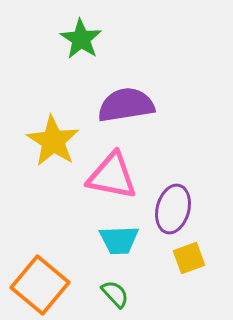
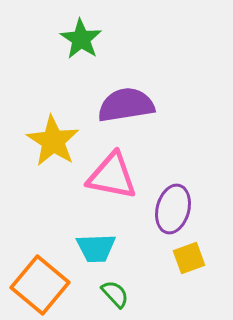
cyan trapezoid: moved 23 px left, 8 px down
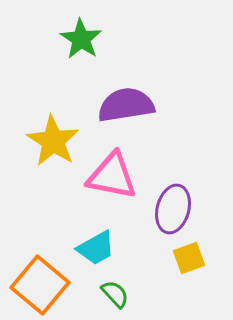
cyan trapezoid: rotated 27 degrees counterclockwise
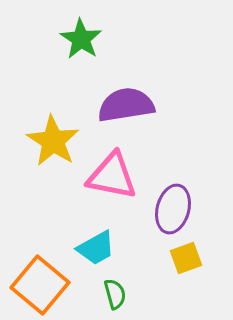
yellow square: moved 3 px left
green semicircle: rotated 28 degrees clockwise
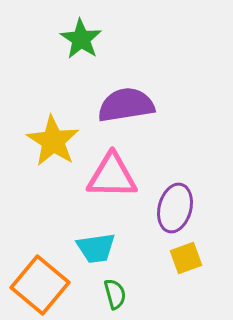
pink triangle: rotated 10 degrees counterclockwise
purple ellipse: moved 2 px right, 1 px up
cyan trapezoid: rotated 21 degrees clockwise
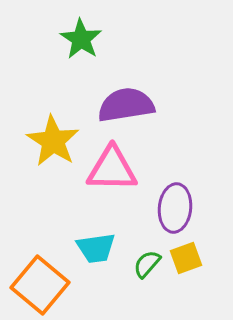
pink triangle: moved 7 px up
purple ellipse: rotated 9 degrees counterclockwise
green semicircle: moved 32 px right, 30 px up; rotated 124 degrees counterclockwise
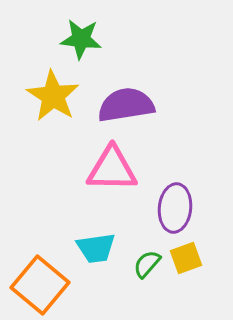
green star: rotated 27 degrees counterclockwise
yellow star: moved 45 px up
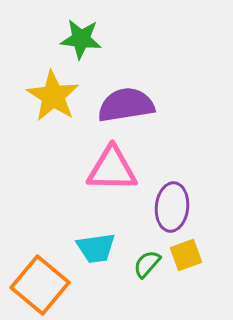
purple ellipse: moved 3 px left, 1 px up
yellow square: moved 3 px up
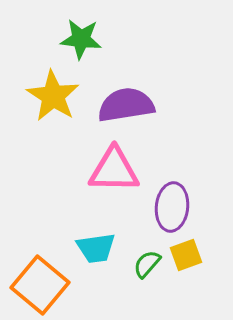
pink triangle: moved 2 px right, 1 px down
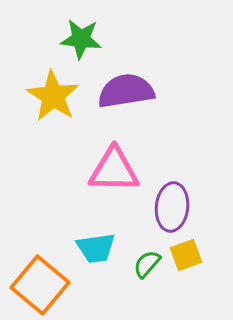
purple semicircle: moved 14 px up
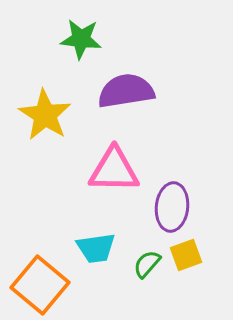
yellow star: moved 8 px left, 19 px down
